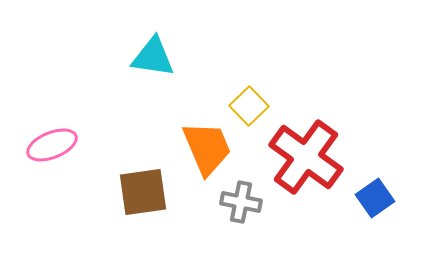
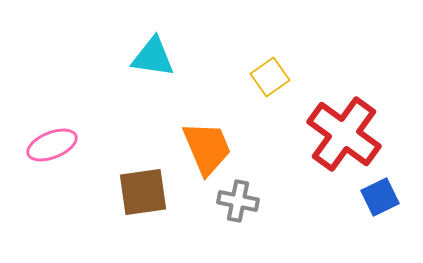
yellow square: moved 21 px right, 29 px up; rotated 9 degrees clockwise
red cross: moved 38 px right, 23 px up
blue square: moved 5 px right, 1 px up; rotated 9 degrees clockwise
gray cross: moved 3 px left, 1 px up
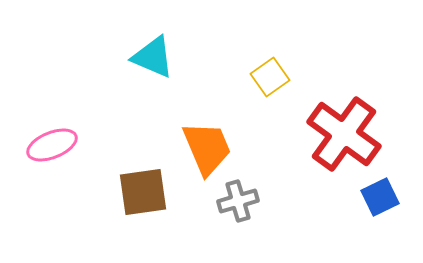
cyan triangle: rotated 15 degrees clockwise
gray cross: rotated 27 degrees counterclockwise
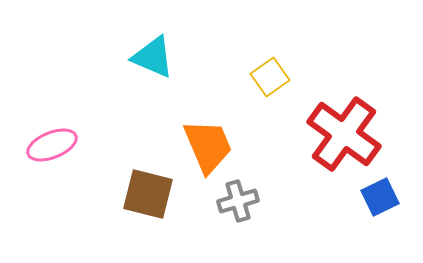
orange trapezoid: moved 1 px right, 2 px up
brown square: moved 5 px right, 2 px down; rotated 22 degrees clockwise
